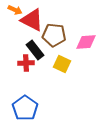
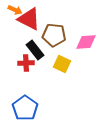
red triangle: moved 3 px left, 1 px up
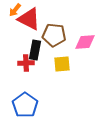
orange arrow: rotated 104 degrees clockwise
pink diamond: moved 1 px left
black rectangle: rotated 48 degrees clockwise
yellow square: rotated 30 degrees counterclockwise
blue pentagon: moved 3 px up
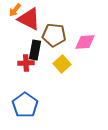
yellow square: rotated 36 degrees counterclockwise
